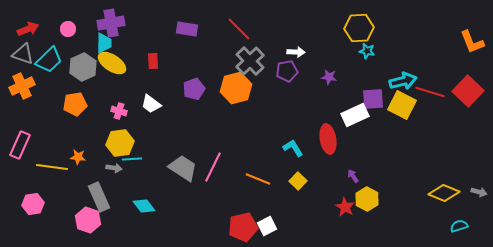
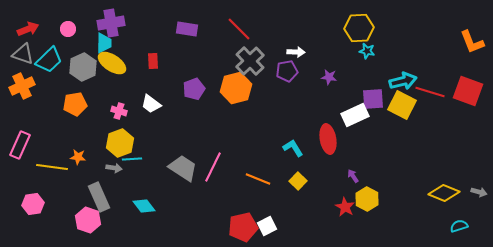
red square at (468, 91): rotated 24 degrees counterclockwise
yellow hexagon at (120, 143): rotated 12 degrees counterclockwise
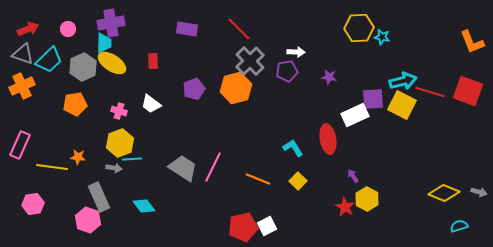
cyan star at (367, 51): moved 15 px right, 14 px up
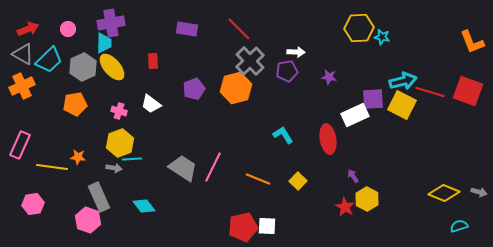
gray triangle at (23, 54): rotated 10 degrees clockwise
yellow ellipse at (112, 63): moved 4 px down; rotated 16 degrees clockwise
cyan L-shape at (293, 148): moved 10 px left, 13 px up
white square at (267, 226): rotated 30 degrees clockwise
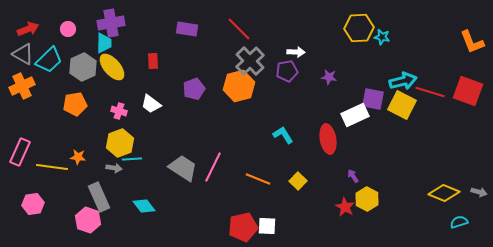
orange hexagon at (236, 88): moved 3 px right, 2 px up
purple square at (373, 99): rotated 15 degrees clockwise
pink rectangle at (20, 145): moved 7 px down
cyan semicircle at (459, 226): moved 4 px up
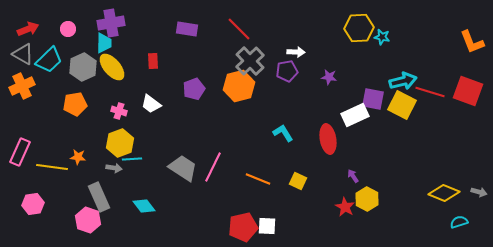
cyan L-shape at (283, 135): moved 2 px up
yellow square at (298, 181): rotated 18 degrees counterclockwise
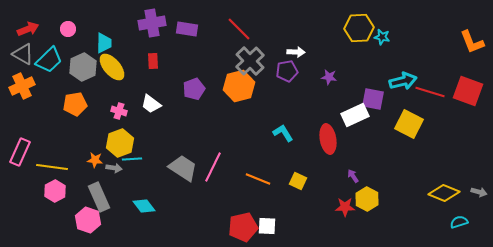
purple cross at (111, 23): moved 41 px right
yellow square at (402, 105): moved 7 px right, 19 px down
orange star at (78, 157): moved 17 px right, 3 px down
pink hexagon at (33, 204): moved 22 px right, 13 px up; rotated 20 degrees counterclockwise
red star at (345, 207): rotated 30 degrees counterclockwise
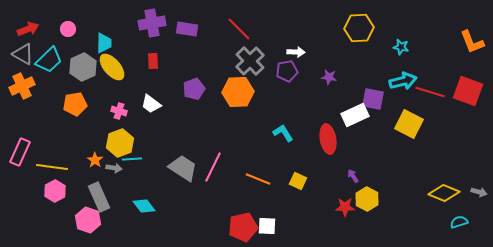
cyan star at (382, 37): moved 19 px right, 10 px down
orange hexagon at (239, 86): moved 1 px left, 6 px down; rotated 12 degrees clockwise
orange star at (95, 160): rotated 28 degrees clockwise
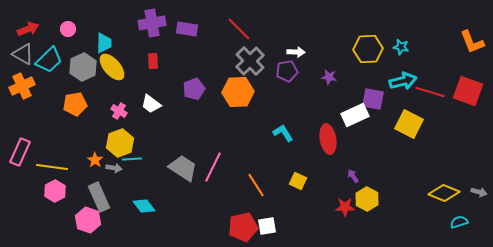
yellow hexagon at (359, 28): moved 9 px right, 21 px down
pink cross at (119, 111): rotated 14 degrees clockwise
orange line at (258, 179): moved 2 px left, 6 px down; rotated 35 degrees clockwise
white square at (267, 226): rotated 12 degrees counterclockwise
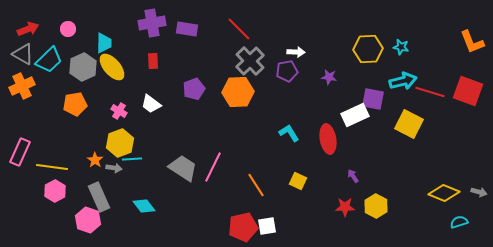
cyan L-shape at (283, 133): moved 6 px right
yellow hexagon at (367, 199): moved 9 px right, 7 px down
